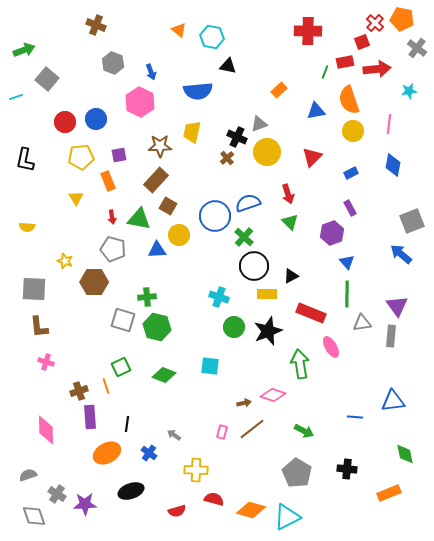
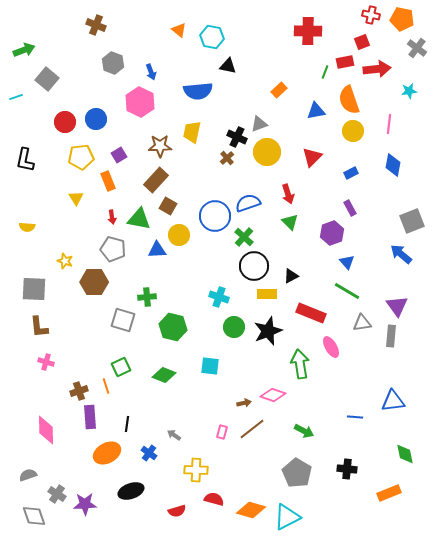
red cross at (375, 23): moved 4 px left, 8 px up; rotated 30 degrees counterclockwise
purple square at (119, 155): rotated 21 degrees counterclockwise
green line at (347, 294): moved 3 px up; rotated 60 degrees counterclockwise
green hexagon at (157, 327): moved 16 px right
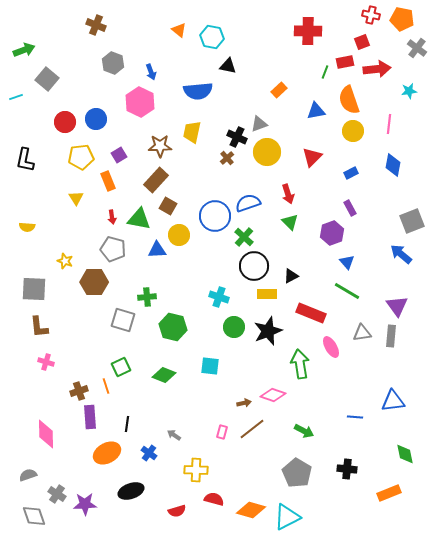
gray triangle at (362, 323): moved 10 px down
pink diamond at (46, 430): moved 4 px down
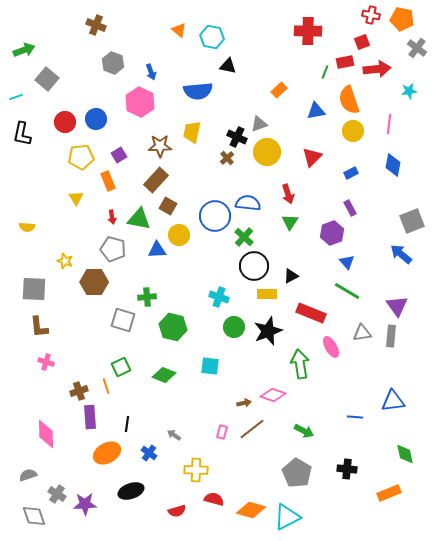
black L-shape at (25, 160): moved 3 px left, 26 px up
blue semicircle at (248, 203): rotated 25 degrees clockwise
green triangle at (290, 222): rotated 18 degrees clockwise
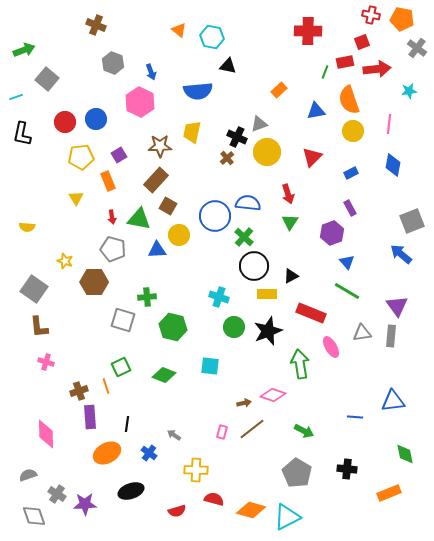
gray square at (34, 289): rotated 32 degrees clockwise
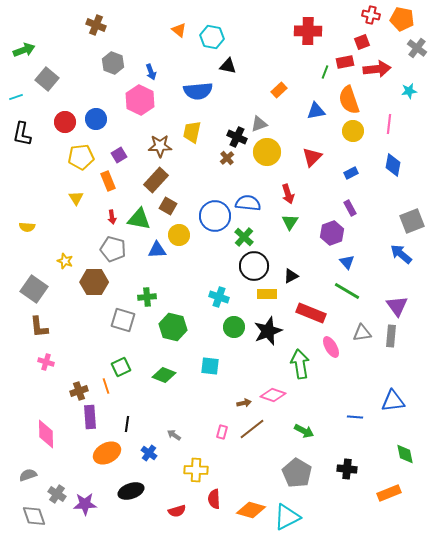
pink hexagon at (140, 102): moved 2 px up
red semicircle at (214, 499): rotated 108 degrees counterclockwise
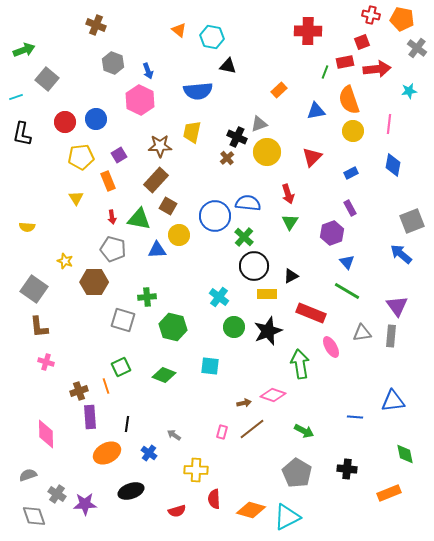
blue arrow at (151, 72): moved 3 px left, 1 px up
cyan cross at (219, 297): rotated 18 degrees clockwise
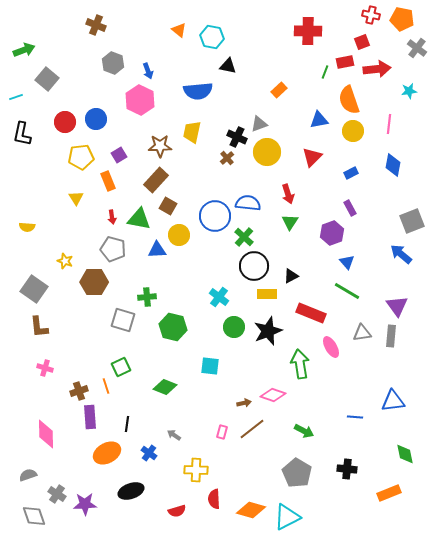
blue triangle at (316, 111): moved 3 px right, 9 px down
pink cross at (46, 362): moved 1 px left, 6 px down
green diamond at (164, 375): moved 1 px right, 12 px down
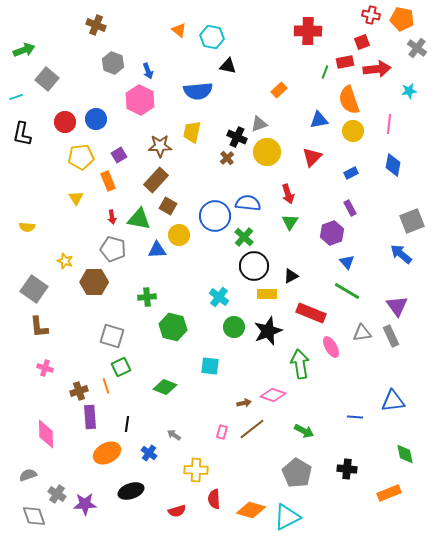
gray square at (123, 320): moved 11 px left, 16 px down
gray rectangle at (391, 336): rotated 30 degrees counterclockwise
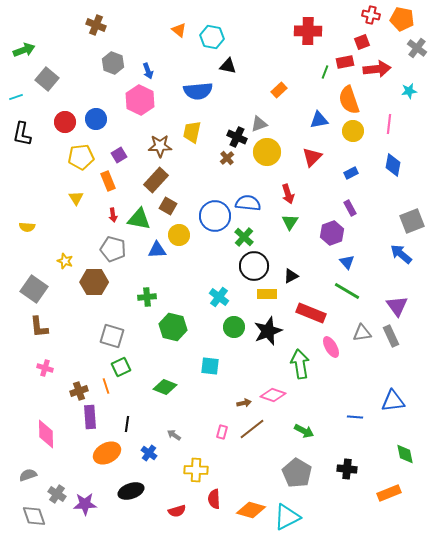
red arrow at (112, 217): moved 1 px right, 2 px up
